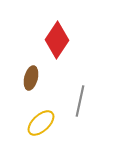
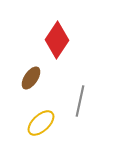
brown ellipse: rotated 20 degrees clockwise
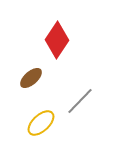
brown ellipse: rotated 15 degrees clockwise
gray line: rotated 32 degrees clockwise
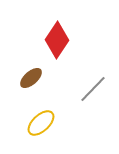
gray line: moved 13 px right, 12 px up
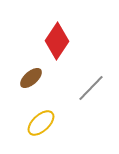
red diamond: moved 1 px down
gray line: moved 2 px left, 1 px up
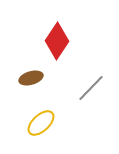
brown ellipse: rotated 25 degrees clockwise
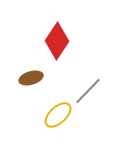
gray line: moved 3 px left, 3 px down
yellow ellipse: moved 17 px right, 8 px up
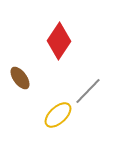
red diamond: moved 2 px right
brown ellipse: moved 11 px left; rotated 70 degrees clockwise
